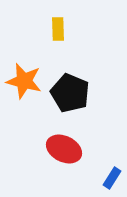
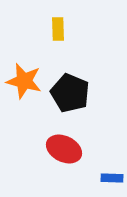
blue rectangle: rotated 60 degrees clockwise
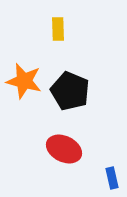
black pentagon: moved 2 px up
blue rectangle: rotated 75 degrees clockwise
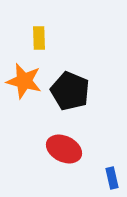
yellow rectangle: moved 19 px left, 9 px down
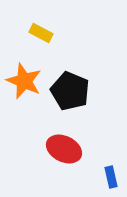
yellow rectangle: moved 2 px right, 5 px up; rotated 60 degrees counterclockwise
orange star: rotated 9 degrees clockwise
blue rectangle: moved 1 px left, 1 px up
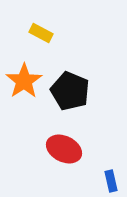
orange star: rotated 15 degrees clockwise
blue rectangle: moved 4 px down
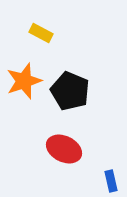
orange star: rotated 15 degrees clockwise
